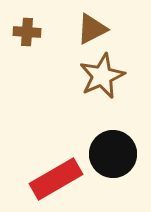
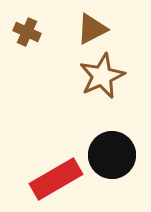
brown cross: rotated 20 degrees clockwise
black circle: moved 1 px left, 1 px down
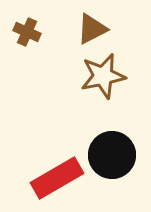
brown star: moved 1 px right; rotated 12 degrees clockwise
red rectangle: moved 1 px right, 1 px up
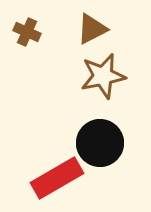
black circle: moved 12 px left, 12 px up
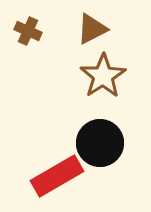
brown cross: moved 1 px right, 1 px up
brown star: rotated 21 degrees counterclockwise
red rectangle: moved 2 px up
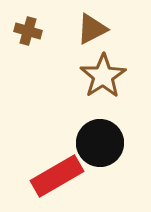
brown cross: rotated 8 degrees counterclockwise
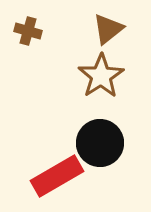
brown triangle: moved 16 px right; rotated 12 degrees counterclockwise
brown star: moved 2 px left
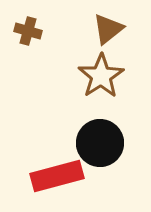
red rectangle: rotated 15 degrees clockwise
